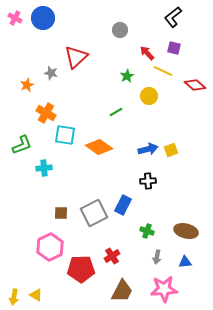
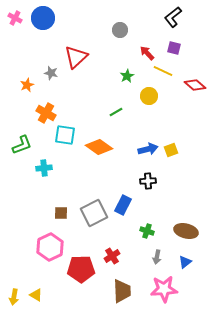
blue triangle: rotated 32 degrees counterclockwise
brown trapezoid: rotated 30 degrees counterclockwise
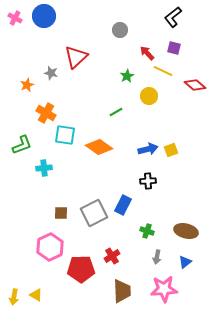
blue circle: moved 1 px right, 2 px up
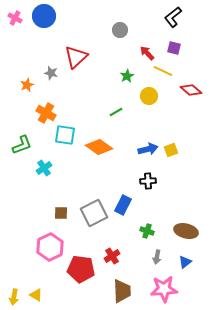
red diamond: moved 4 px left, 5 px down
cyan cross: rotated 28 degrees counterclockwise
red pentagon: rotated 8 degrees clockwise
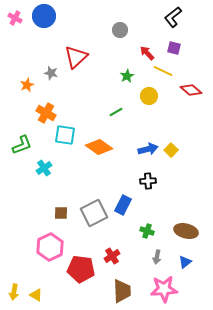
yellow square: rotated 24 degrees counterclockwise
yellow arrow: moved 5 px up
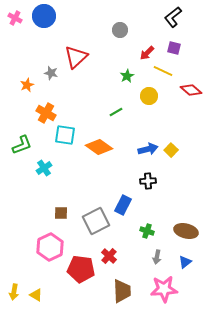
red arrow: rotated 91 degrees counterclockwise
gray square: moved 2 px right, 8 px down
red cross: moved 3 px left; rotated 14 degrees counterclockwise
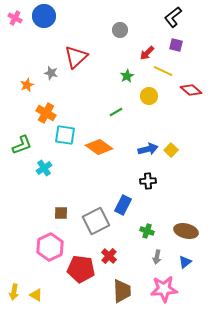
purple square: moved 2 px right, 3 px up
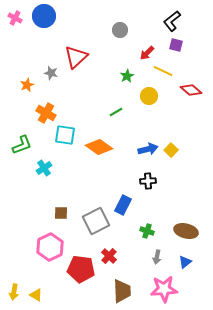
black L-shape: moved 1 px left, 4 px down
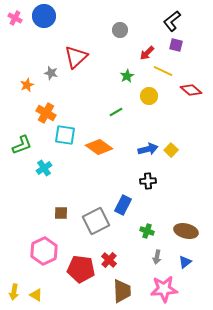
pink hexagon: moved 6 px left, 4 px down
red cross: moved 4 px down
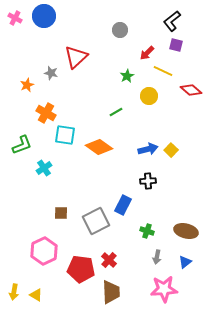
brown trapezoid: moved 11 px left, 1 px down
